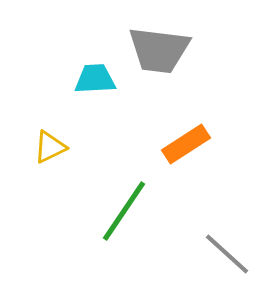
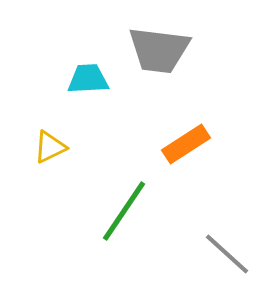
cyan trapezoid: moved 7 px left
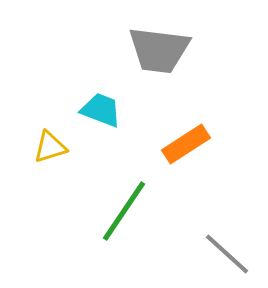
cyan trapezoid: moved 13 px right, 31 px down; rotated 24 degrees clockwise
yellow triangle: rotated 9 degrees clockwise
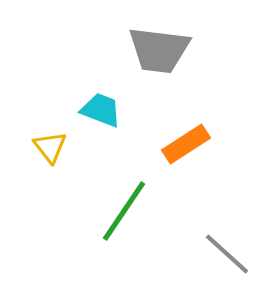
yellow triangle: rotated 51 degrees counterclockwise
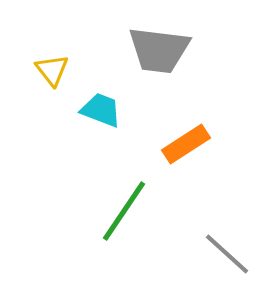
yellow triangle: moved 2 px right, 77 px up
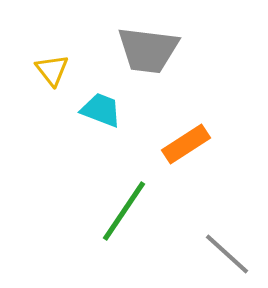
gray trapezoid: moved 11 px left
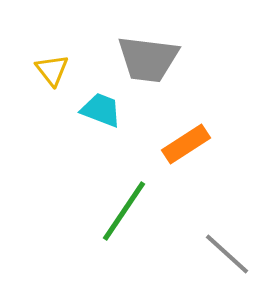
gray trapezoid: moved 9 px down
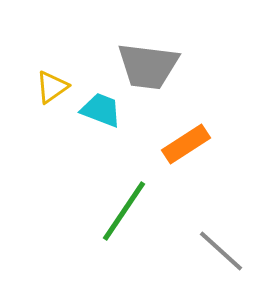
gray trapezoid: moved 7 px down
yellow triangle: moved 17 px down; rotated 33 degrees clockwise
gray line: moved 6 px left, 3 px up
